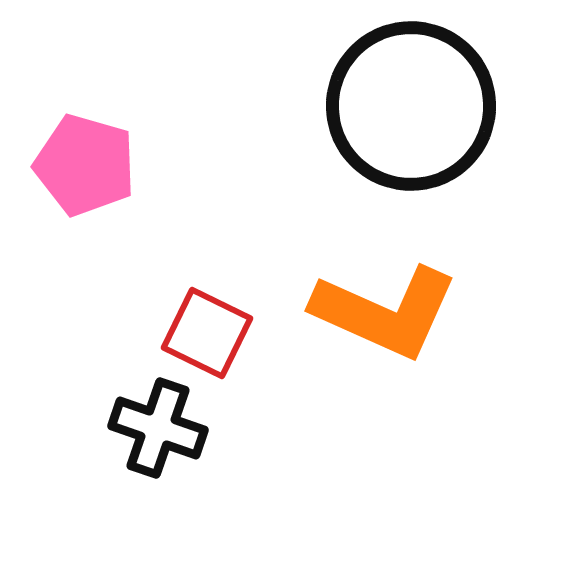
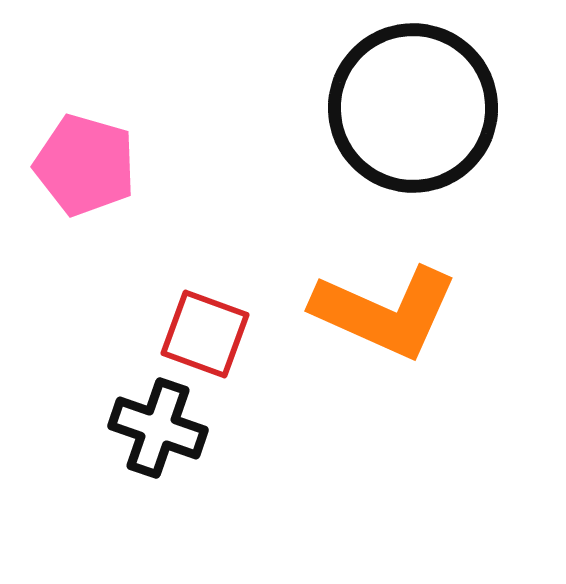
black circle: moved 2 px right, 2 px down
red square: moved 2 px left, 1 px down; rotated 6 degrees counterclockwise
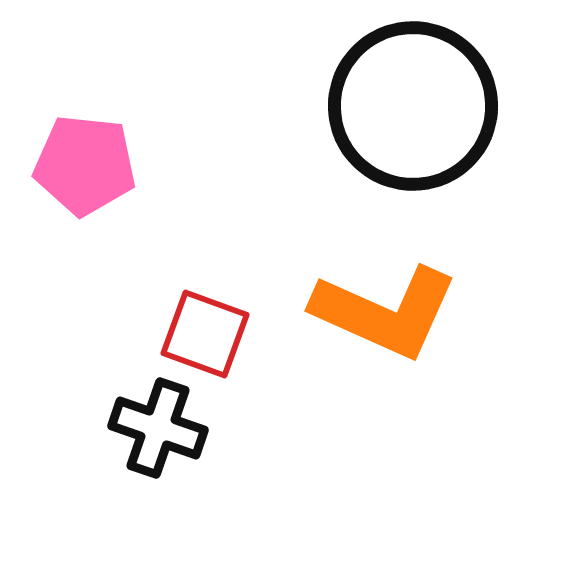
black circle: moved 2 px up
pink pentagon: rotated 10 degrees counterclockwise
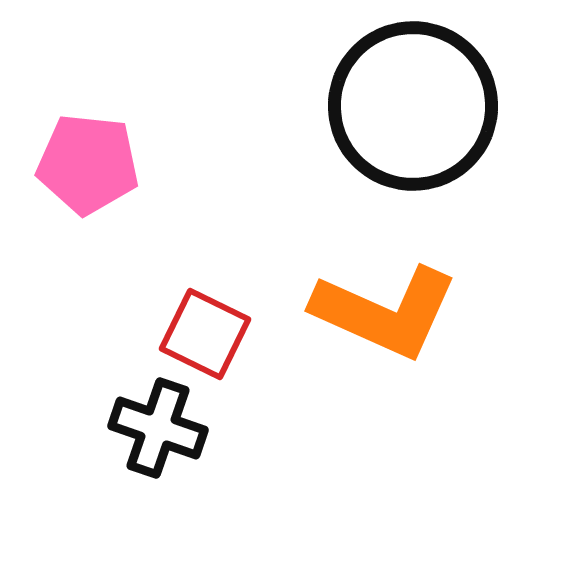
pink pentagon: moved 3 px right, 1 px up
red square: rotated 6 degrees clockwise
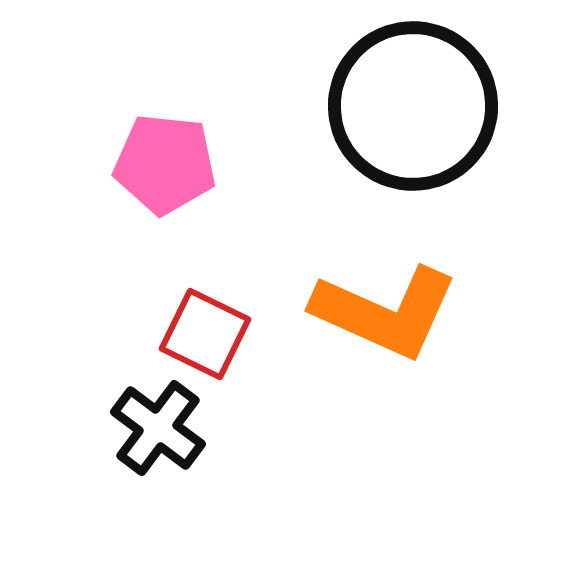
pink pentagon: moved 77 px right
black cross: rotated 18 degrees clockwise
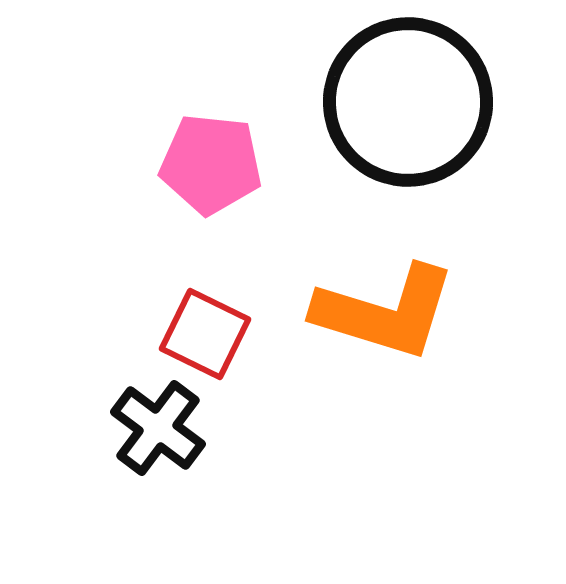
black circle: moved 5 px left, 4 px up
pink pentagon: moved 46 px right
orange L-shape: rotated 7 degrees counterclockwise
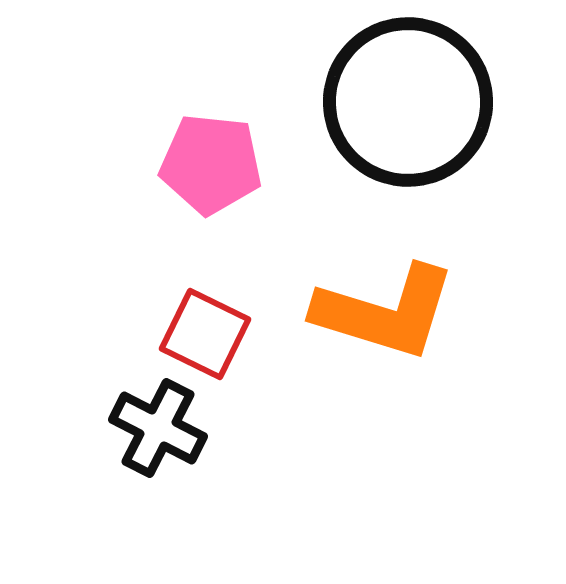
black cross: rotated 10 degrees counterclockwise
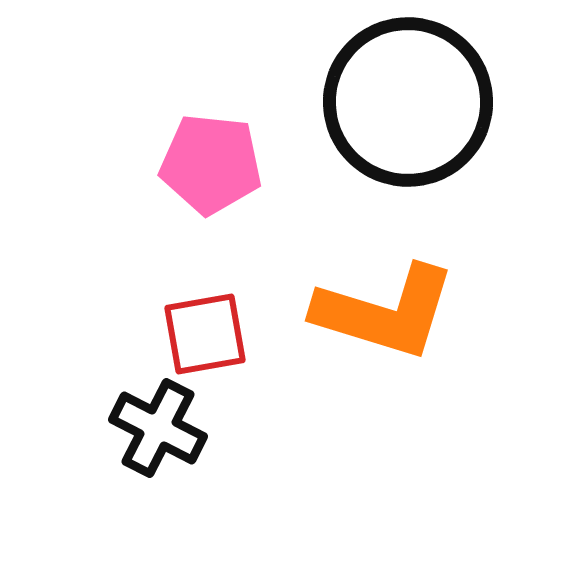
red square: rotated 36 degrees counterclockwise
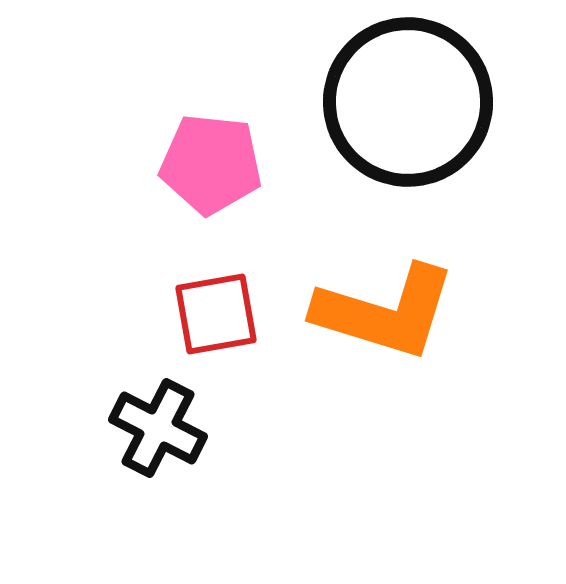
red square: moved 11 px right, 20 px up
